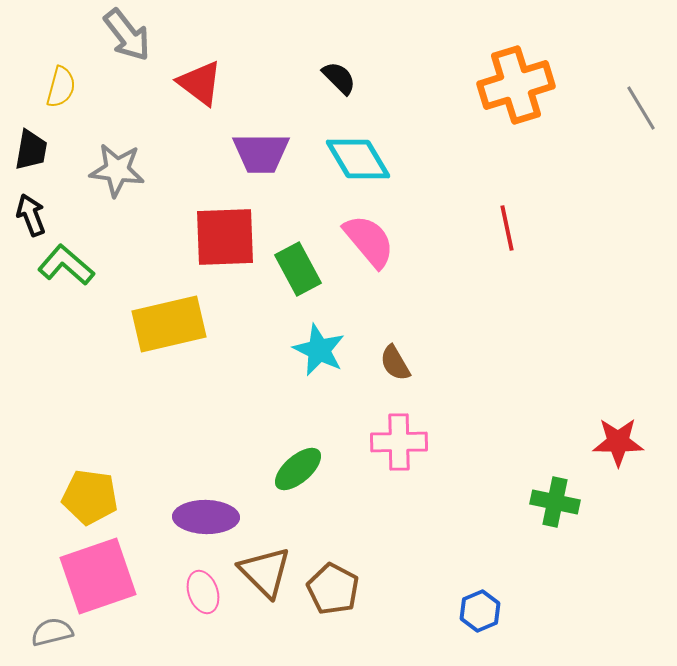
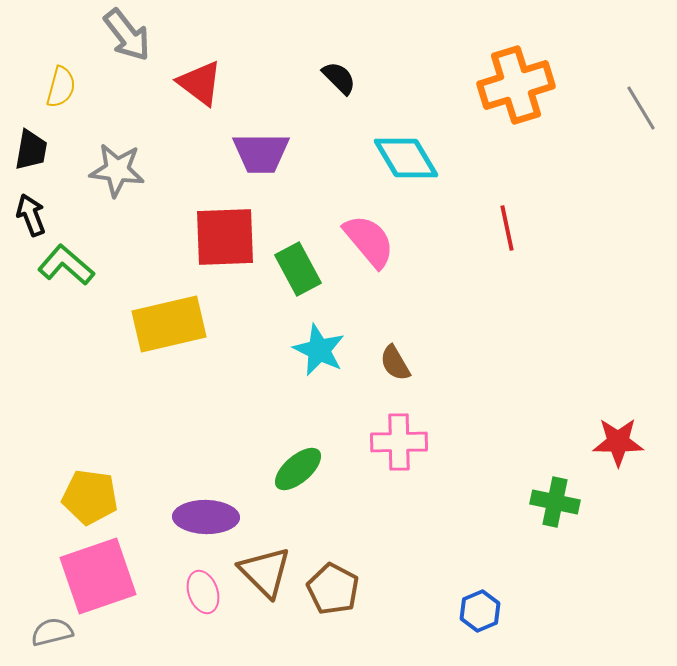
cyan diamond: moved 48 px right, 1 px up
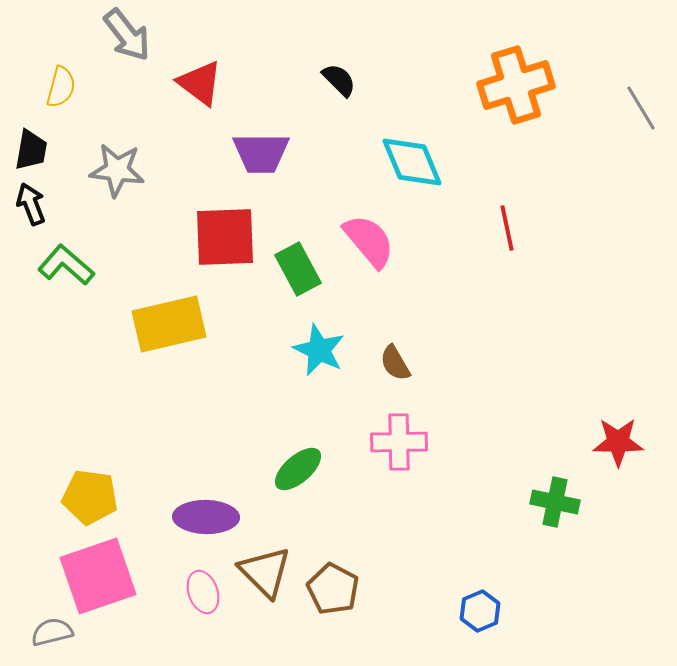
black semicircle: moved 2 px down
cyan diamond: moved 6 px right, 4 px down; rotated 8 degrees clockwise
black arrow: moved 11 px up
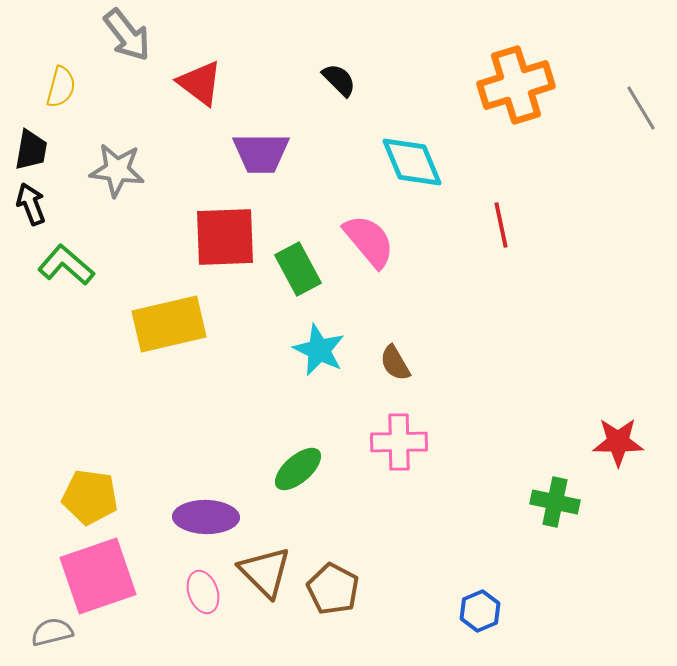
red line: moved 6 px left, 3 px up
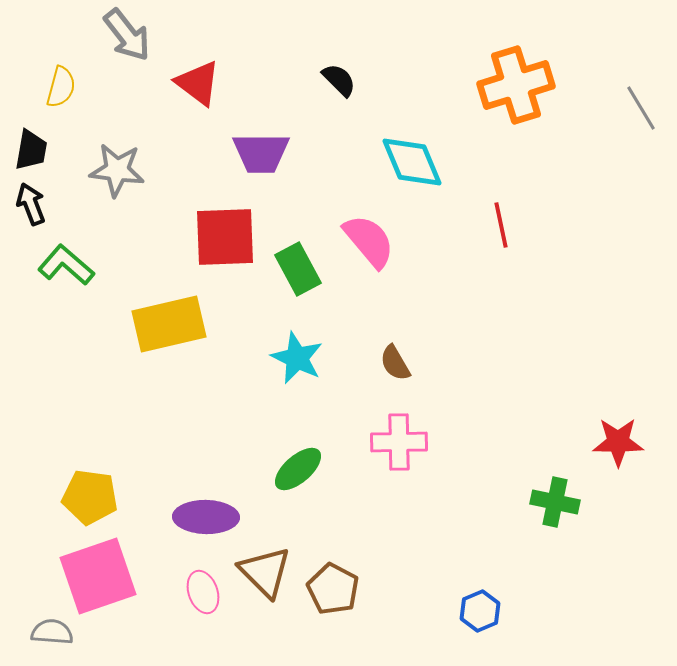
red triangle: moved 2 px left
cyan star: moved 22 px left, 8 px down
gray semicircle: rotated 18 degrees clockwise
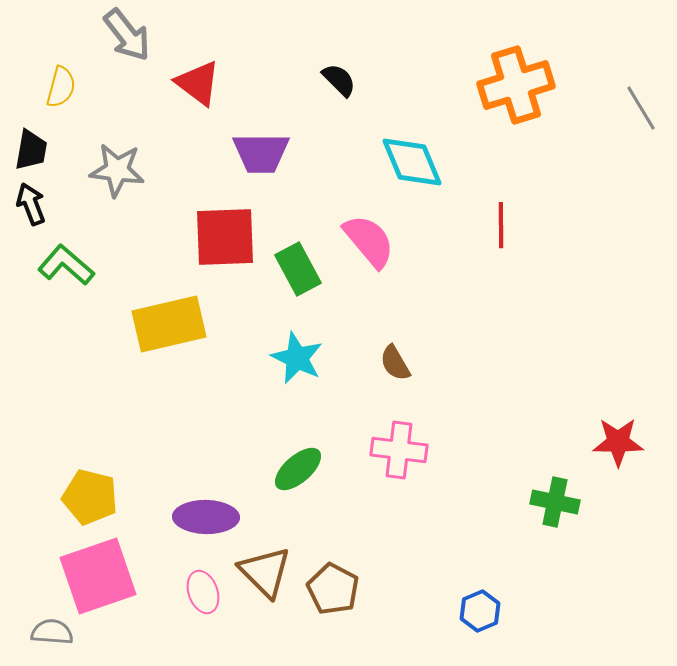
red line: rotated 12 degrees clockwise
pink cross: moved 8 px down; rotated 8 degrees clockwise
yellow pentagon: rotated 6 degrees clockwise
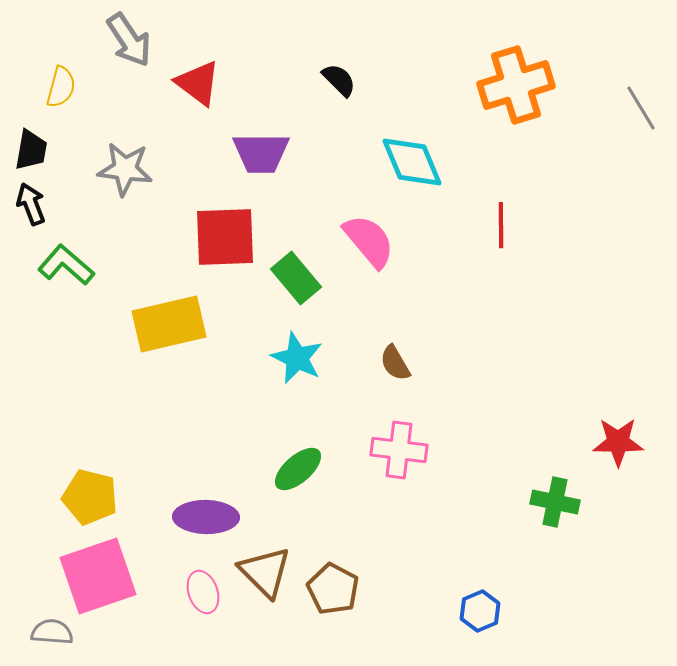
gray arrow: moved 2 px right, 5 px down; rotated 4 degrees clockwise
gray star: moved 8 px right, 1 px up
green rectangle: moved 2 px left, 9 px down; rotated 12 degrees counterclockwise
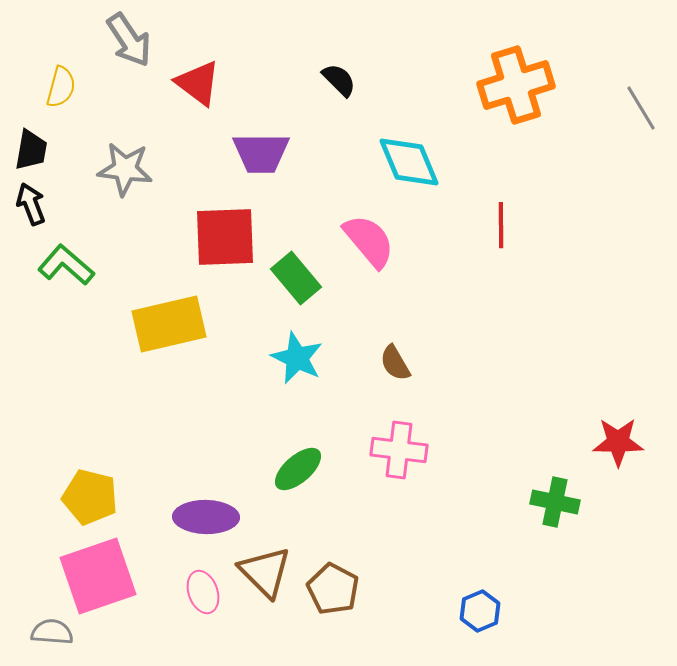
cyan diamond: moved 3 px left
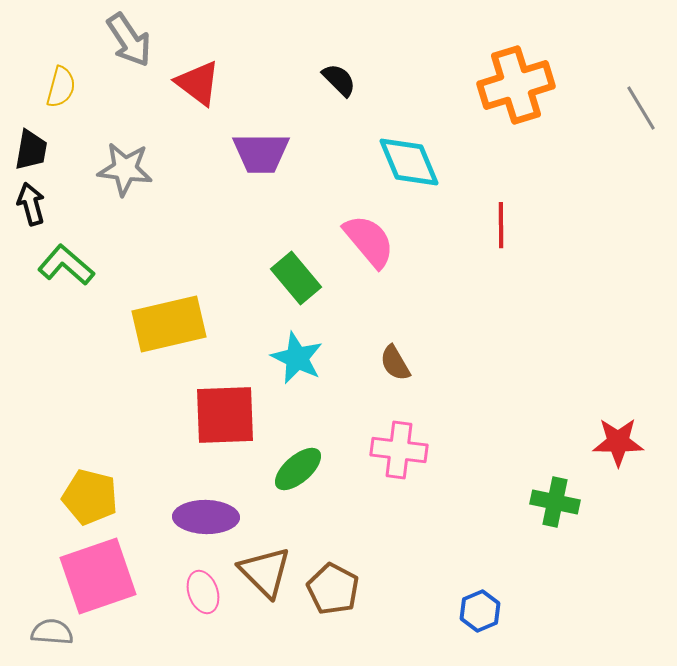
black arrow: rotated 6 degrees clockwise
red square: moved 178 px down
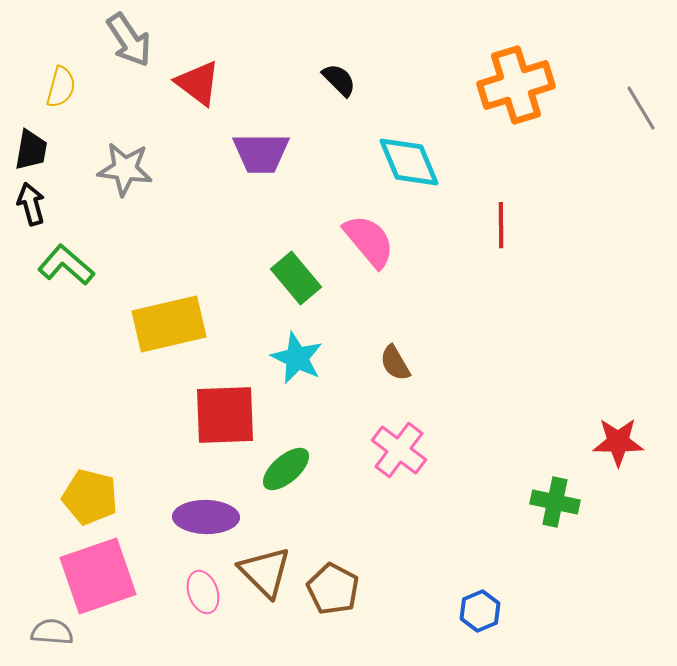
pink cross: rotated 30 degrees clockwise
green ellipse: moved 12 px left
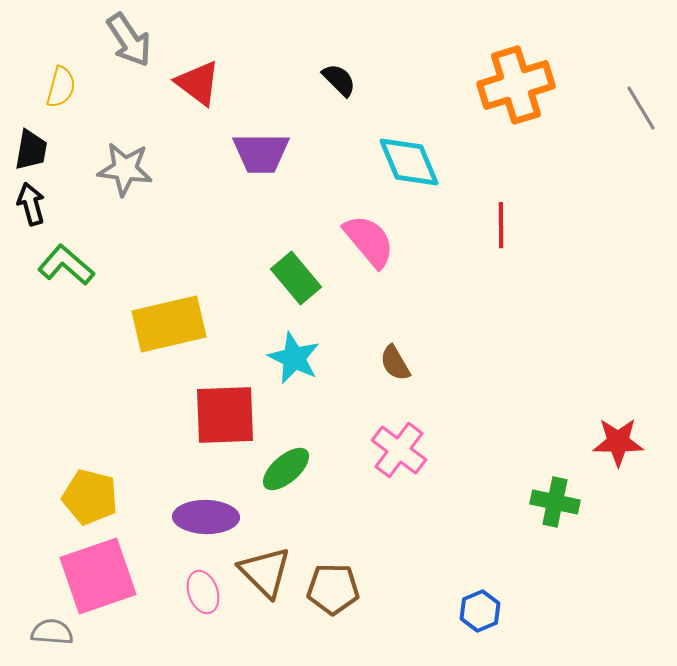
cyan star: moved 3 px left
brown pentagon: rotated 27 degrees counterclockwise
